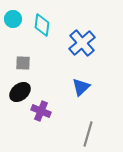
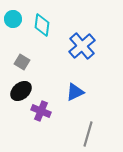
blue cross: moved 3 px down
gray square: moved 1 px left, 1 px up; rotated 28 degrees clockwise
blue triangle: moved 6 px left, 5 px down; rotated 18 degrees clockwise
black ellipse: moved 1 px right, 1 px up
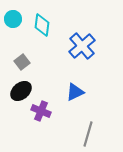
gray square: rotated 21 degrees clockwise
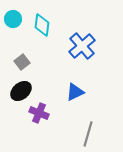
purple cross: moved 2 px left, 2 px down
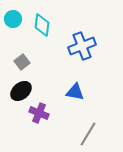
blue cross: rotated 20 degrees clockwise
blue triangle: rotated 36 degrees clockwise
gray line: rotated 15 degrees clockwise
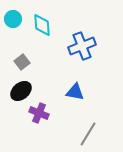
cyan diamond: rotated 10 degrees counterclockwise
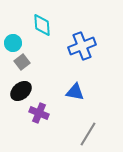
cyan circle: moved 24 px down
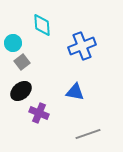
gray line: rotated 40 degrees clockwise
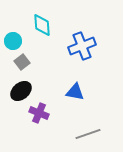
cyan circle: moved 2 px up
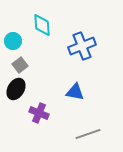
gray square: moved 2 px left, 3 px down
black ellipse: moved 5 px left, 2 px up; rotated 20 degrees counterclockwise
